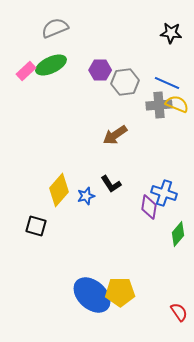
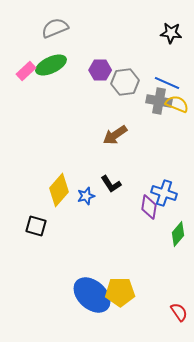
gray cross: moved 4 px up; rotated 15 degrees clockwise
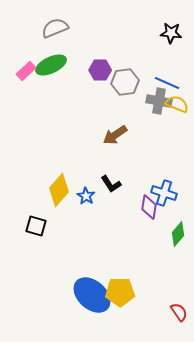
blue star: rotated 24 degrees counterclockwise
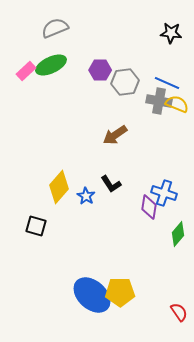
yellow diamond: moved 3 px up
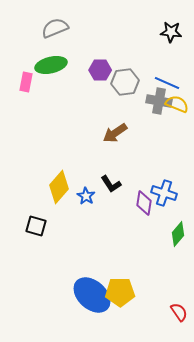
black star: moved 1 px up
green ellipse: rotated 12 degrees clockwise
pink rectangle: moved 11 px down; rotated 36 degrees counterclockwise
brown arrow: moved 2 px up
purple diamond: moved 5 px left, 4 px up
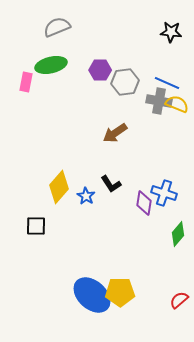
gray semicircle: moved 2 px right, 1 px up
black square: rotated 15 degrees counterclockwise
red semicircle: moved 12 px up; rotated 96 degrees counterclockwise
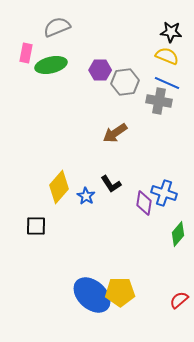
pink rectangle: moved 29 px up
yellow semicircle: moved 10 px left, 48 px up
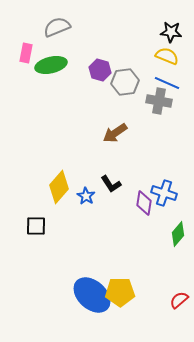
purple hexagon: rotated 15 degrees clockwise
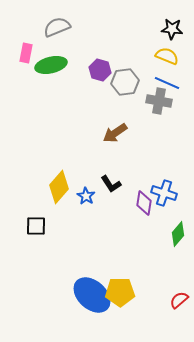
black star: moved 1 px right, 3 px up
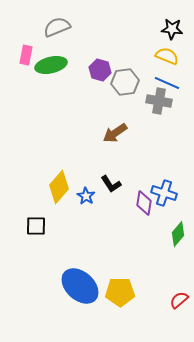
pink rectangle: moved 2 px down
blue ellipse: moved 12 px left, 9 px up
